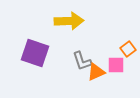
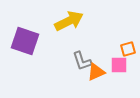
yellow arrow: rotated 24 degrees counterclockwise
orange square: rotated 21 degrees clockwise
purple square: moved 10 px left, 12 px up
pink square: moved 3 px right
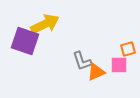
yellow arrow: moved 24 px left, 3 px down
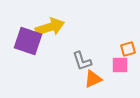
yellow arrow: moved 5 px right, 3 px down; rotated 8 degrees clockwise
purple square: moved 3 px right
pink square: moved 1 px right
orange triangle: moved 3 px left, 7 px down
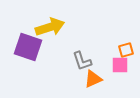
purple square: moved 6 px down
orange square: moved 2 px left, 1 px down
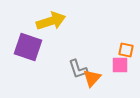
yellow arrow: moved 1 px right, 6 px up
orange square: rotated 28 degrees clockwise
gray L-shape: moved 4 px left, 8 px down
orange triangle: moved 1 px left, 1 px up; rotated 24 degrees counterclockwise
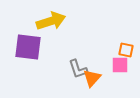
purple square: rotated 12 degrees counterclockwise
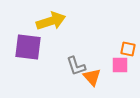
orange square: moved 2 px right, 1 px up
gray L-shape: moved 2 px left, 3 px up
orange triangle: moved 1 px up; rotated 24 degrees counterclockwise
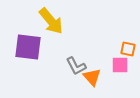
yellow arrow: rotated 68 degrees clockwise
gray L-shape: rotated 10 degrees counterclockwise
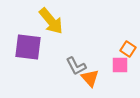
orange square: rotated 21 degrees clockwise
orange triangle: moved 2 px left, 1 px down
